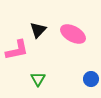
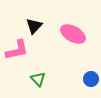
black triangle: moved 4 px left, 4 px up
green triangle: rotated 14 degrees counterclockwise
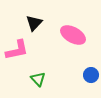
black triangle: moved 3 px up
pink ellipse: moved 1 px down
blue circle: moved 4 px up
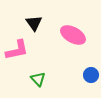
black triangle: rotated 18 degrees counterclockwise
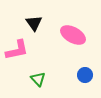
blue circle: moved 6 px left
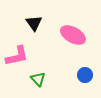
pink L-shape: moved 6 px down
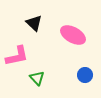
black triangle: rotated 12 degrees counterclockwise
green triangle: moved 1 px left, 1 px up
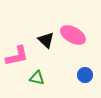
black triangle: moved 12 px right, 17 px down
green triangle: rotated 35 degrees counterclockwise
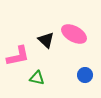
pink ellipse: moved 1 px right, 1 px up
pink L-shape: moved 1 px right
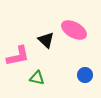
pink ellipse: moved 4 px up
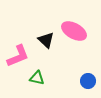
pink ellipse: moved 1 px down
pink L-shape: rotated 10 degrees counterclockwise
blue circle: moved 3 px right, 6 px down
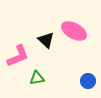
green triangle: rotated 21 degrees counterclockwise
